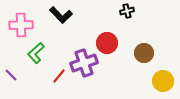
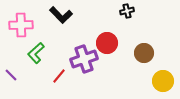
purple cross: moved 4 px up
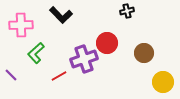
red line: rotated 21 degrees clockwise
yellow circle: moved 1 px down
